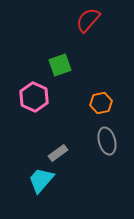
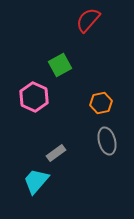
green square: rotated 10 degrees counterclockwise
gray rectangle: moved 2 px left
cyan trapezoid: moved 5 px left, 1 px down
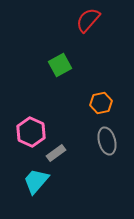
pink hexagon: moved 3 px left, 35 px down
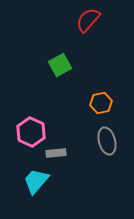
gray rectangle: rotated 30 degrees clockwise
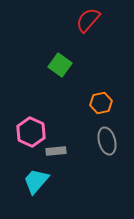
green square: rotated 25 degrees counterclockwise
gray rectangle: moved 2 px up
